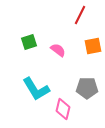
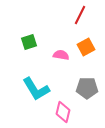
orange square: moved 7 px left, 1 px down; rotated 18 degrees counterclockwise
pink semicircle: moved 3 px right, 5 px down; rotated 28 degrees counterclockwise
pink diamond: moved 3 px down
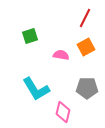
red line: moved 5 px right, 3 px down
green square: moved 1 px right, 6 px up
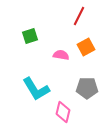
red line: moved 6 px left, 2 px up
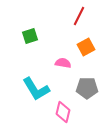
pink semicircle: moved 2 px right, 8 px down
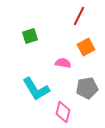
gray pentagon: rotated 10 degrees counterclockwise
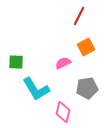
green square: moved 14 px left, 26 px down; rotated 21 degrees clockwise
pink semicircle: rotated 35 degrees counterclockwise
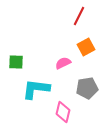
cyan L-shape: rotated 128 degrees clockwise
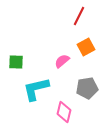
pink semicircle: moved 1 px left, 2 px up; rotated 14 degrees counterclockwise
cyan L-shape: rotated 20 degrees counterclockwise
pink diamond: moved 1 px right
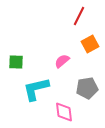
orange square: moved 4 px right, 3 px up
pink diamond: rotated 20 degrees counterclockwise
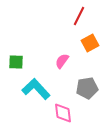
orange square: moved 1 px up
pink semicircle: rotated 14 degrees counterclockwise
cyan L-shape: rotated 60 degrees clockwise
pink diamond: moved 1 px left, 1 px down
